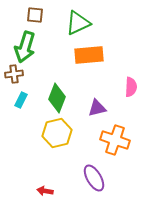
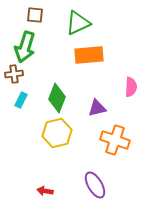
purple ellipse: moved 1 px right, 7 px down
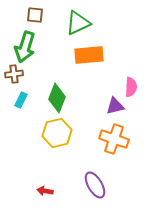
purple triangle: moved 18 px right, 2 px up
orange cross: moved 1 px left, 1 px up
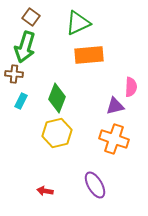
brown square: moved 4 px left, 2 px down; rotated 30 degrees clockwise
brown cross: rotated 12 degrees clockwise
cyan rectangle: moved 1 px down
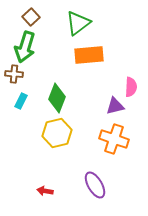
brown square: rotated 12 degrees clockwise
green triangle: rotated 12 degrees counterclockwise
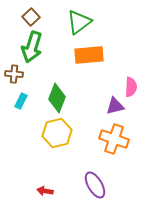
green triangle: moved 1 px right, 1 px up
green arrow: moved 7 px right
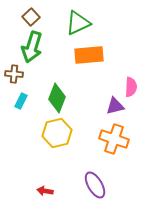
green triangle: moved 1 px left, 1 px down; rotated 12 degrees clockwise
